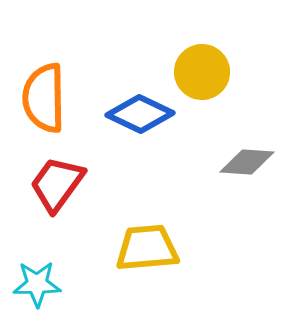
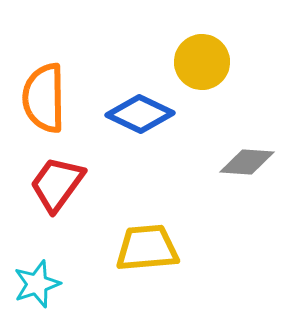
yellow circle: moved 10 px up
cyan star: rotated 18 degrees counterclockwise
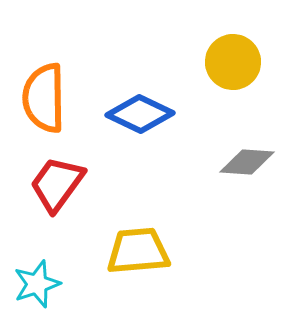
yellow circle: moved 31 px right
yellow trapezoid: moved 9 px left, 3 px down
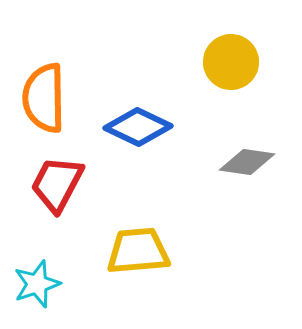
yellow circle: moved 2 px left
blue diamond: moved 2 px left, 13 px down
gray diamond: rotated 4 degrees clockwise
red trapezoid: rotated 8 degrees counterclockwise
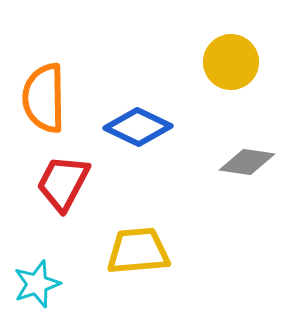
red trapezoid: moved 6 px right, 1 px up
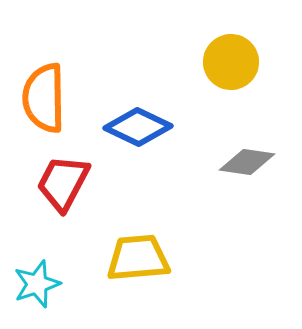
yellow trapezoid: moved 7 px down
